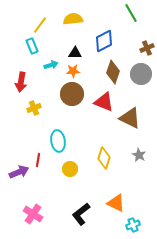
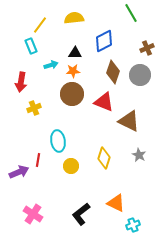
yellow semicircle: moved 1 px right, 1 px up
cyan rectangle: moved 1 px left
gray circle: moved 1 px left, 1 px down
brown triangle: moved 1 px left, 3 px down
yellow circle: moved 1 px right, 3 px up
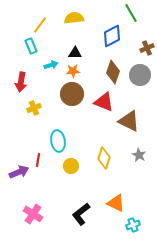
blue diamond: moved 8 px right, 5 px up
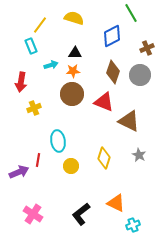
yellow semicircle: rotated 24 degrees clockwise
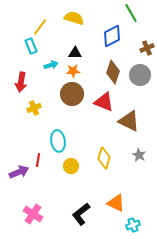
yellow line: moved 2 px down
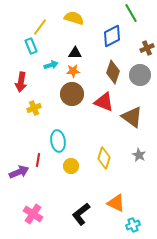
brown triangle: moved 3 px right, 4 px up; rotated 10 degrees clockwise
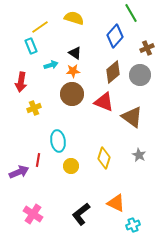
yellow line: rotated 18 degrees clockwise
blue diamond: moved 3 px right; rotated 20 degrees counterclockwise
black triangle: rotated 32 degrees clockwise
brown diamond: rotated 30 degrees clockwise
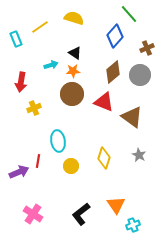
green line: moved 2 px left, 1 px down; rotated 12 degrees counterclockwise
cyan rectangle: moved 15 px left, 7 px up
red line: moved 1 px down
orange triangle: moved 2 px down; rotated 30 degrees clockwise
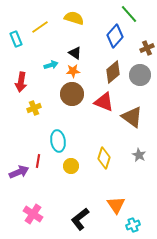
black L-shape: moved 1 px left, 5 px down
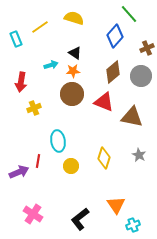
gray circle: moved 1 px right, 1 px down
brown triangle: rotated 25 degrees counterclockwise
